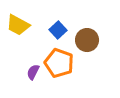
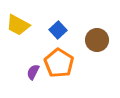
brown circle: moved 10 px right
orange pentagon: rotated 12 degrees clockwise
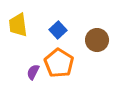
yellow trapezoid: rotated 55 degrees clockwise
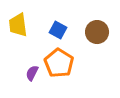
blue square: rotated 18 degrees counterclockwise
brown circle: moved 8 px up
purple semicircle: moved 1 px left, 1 px down
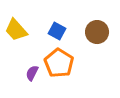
yellow trapezoid: moved 2 px left, 5 px down; rotated 35 degrees counterclockwise
blue square: moved 1 px left, 1 px down
